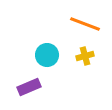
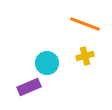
cyan circle: moved 8 px down
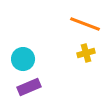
yellow cross: moved 1 px right, 3 px up
cyan circle: moved 24 px left, 4 px up
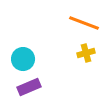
orange line: moved 1 px left, 1 px up
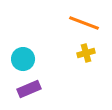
purple rectangle: moved 2 px down
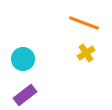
yellow cross: rotated 18 degrees counterclockwise
purple rectangle: moved 4 px left, 6 px down; rotated 15 degrees counterclockwise
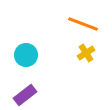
orange line: moved 1 px left, 1 px down
cyan circle: moved 3 px right, 4 px up
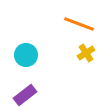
orange line: moved 4 px left
